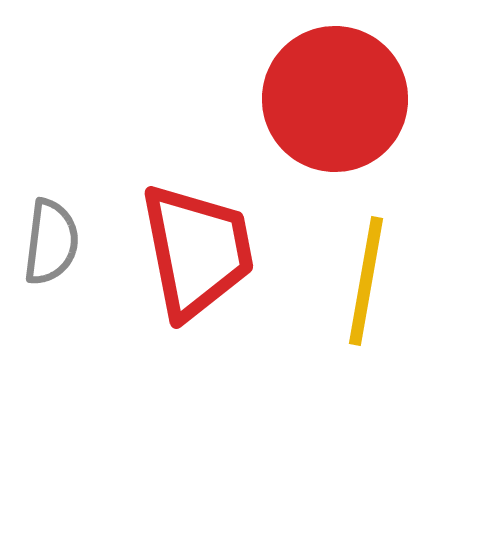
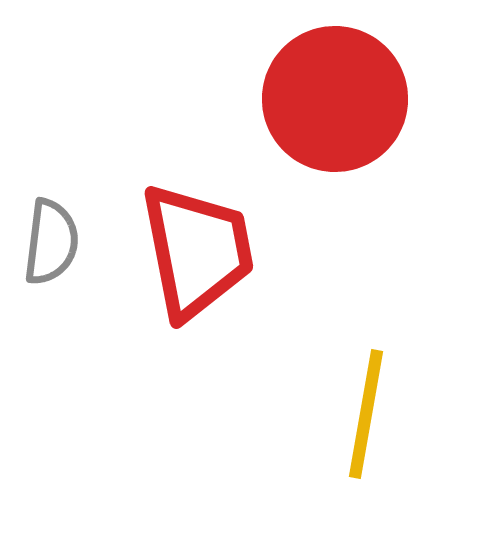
yellow line: moved 133 px down
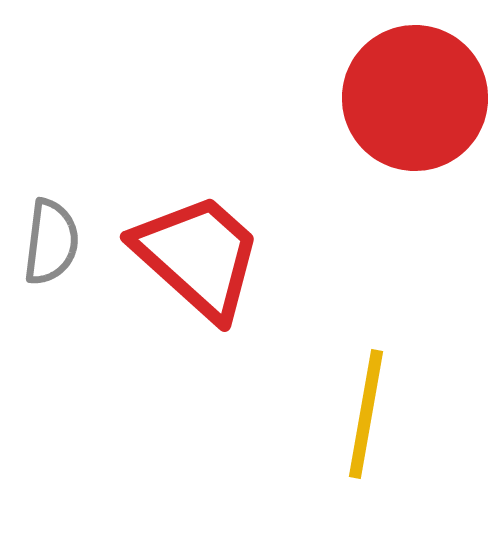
red circle: moved 80 px right, 1 px up
red trapezoid: moved 1 px right, 5 px down; rotated 37 degrees counterclockwise
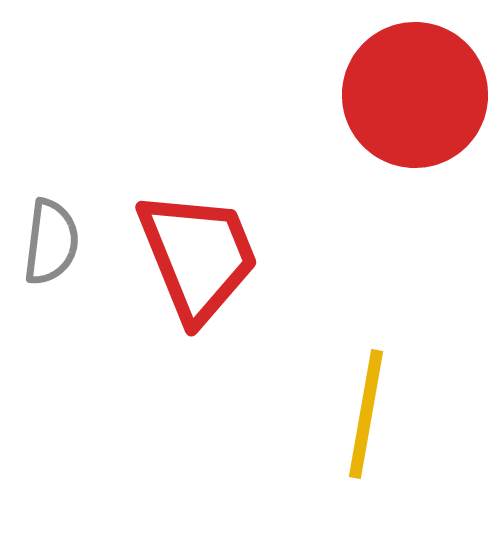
red circle: moved 3 px up
red trapezoid: rotated 26 degrees clockwise
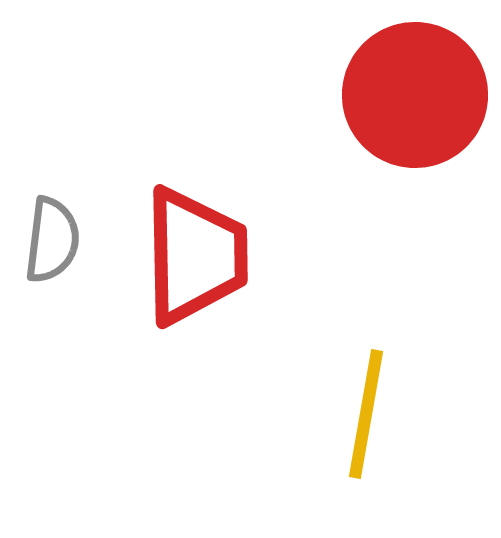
gray semicircle: moved 1 px right, 2 px up
red trapezoid: moved 3 px left; rotated 21 degrees clockwise
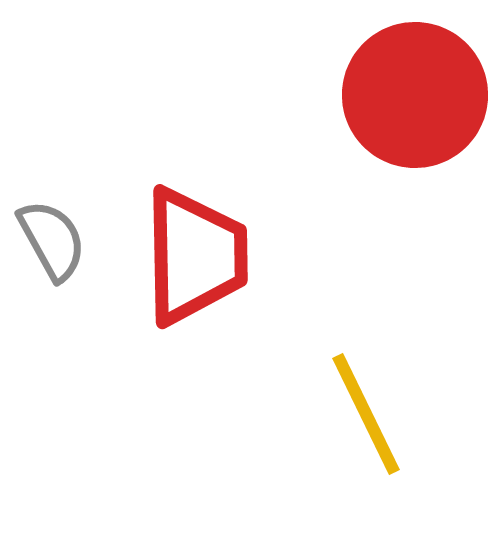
gray semicircle: rotated 36 degrees counterclockwise
yellow line: rotated 36 degrees counterclockwise
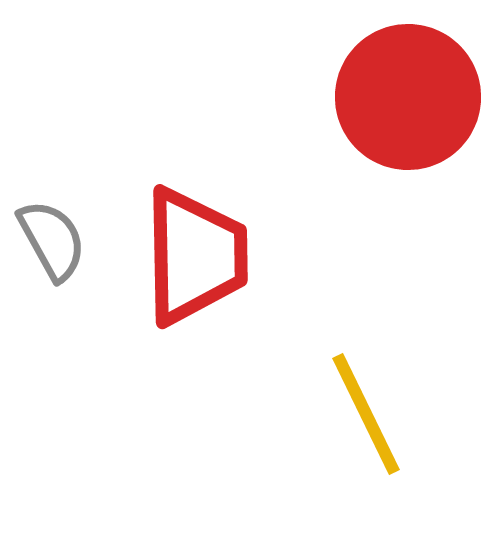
red circle: moved 7 px left, 2 px down
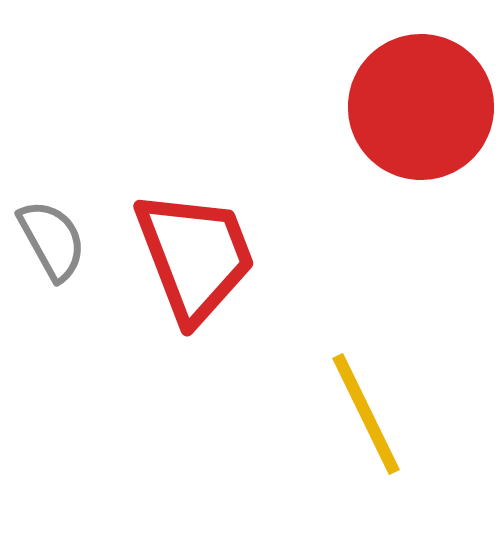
red circle: moved 13 px right, 10 px down
red trapezoid: rotated 20 degrees counterclockwise
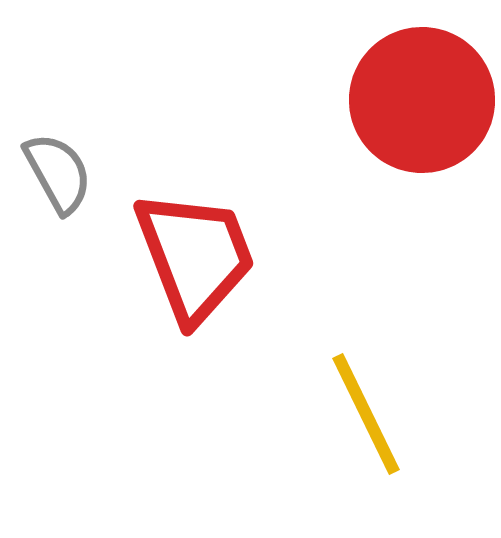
red circle: moved 1 px right, 7 px up
gray semicircle: moved 6 px right, 67 px up
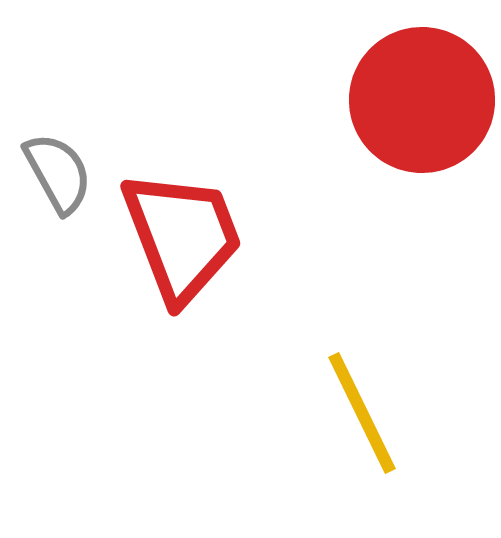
red trapezoid: moved 13 px left, 20 px up
yellow line: moved 4 px left, 1 px up
